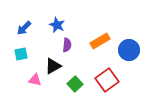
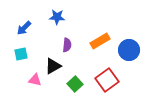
blue star: moved 8 px up; rotated 21 degrees counterclockwise
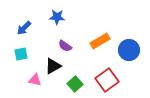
purple semicircle: moved 2 px left, 1 px down; rotated 120 degrees clockwise
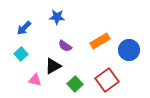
cyan square: rotated 32 degrees counterclockwise
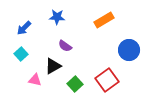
orange rectangle: moved 4 px right, 21 px up
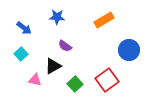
blue arrow: rotated 98 degrees counterclockwise
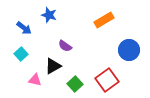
blue star: moved 8 px left, 2 px up; rotated 14 degrees clockwise
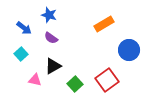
orange rectangle: moved 4 px down
purple semicircle: moved 14 px left, 8 px up
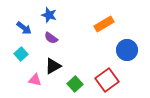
blue circle: moved 2 px left
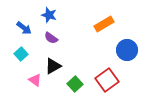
pink triangle: rotated 24 degrees clockwise
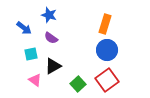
orange rectangle: moved 1 px right; rotated 42 degrees counterclockwise
blue circle: moved 20 px left
cyan square: moved 10 px right; rotated 32 degrees clockwise
green square: moved 3 px right
